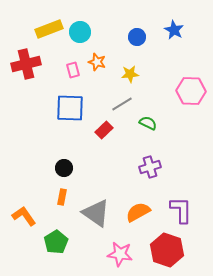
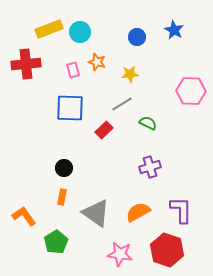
red cross: rotated 8 degrees clockwise
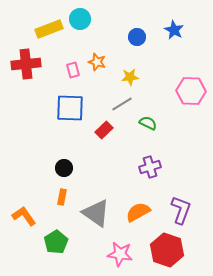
cyan circle: moved 13 px up
yellow star: moved 3 px down
purple L-shape: rotated 20 degrees clockwise
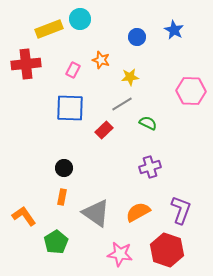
orange star: moved 4 px right, 2 px up
pink rectangle: rotated 42 degrees clockwise
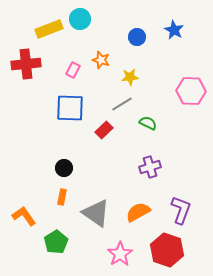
pink star: rotated 30 degrees clockwise
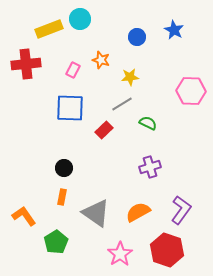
purple L-shape: rotated 16 degrees clockwise
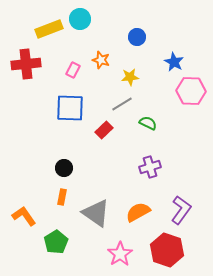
blue star: moved 32 px down
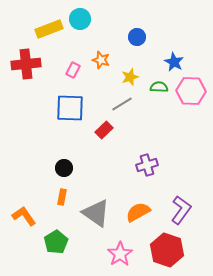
yellow star: rotated 12 degrees counterclockwise
green semicircle: moved 11 px right, 36 px up; rotated 24 degrees counterclockwise
purple cross: moved 3 px left, 2 px up
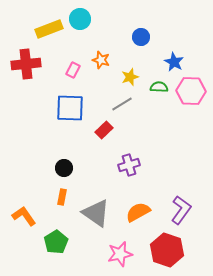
blue circle: moved 4 px right
purple cross: moved 18 px left
pink star: rotated 20 degrees clockwise
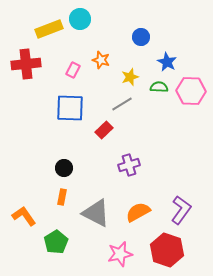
blue star: moved 7 px left
gray triangle: rotated 8 degrees counterclockwise
